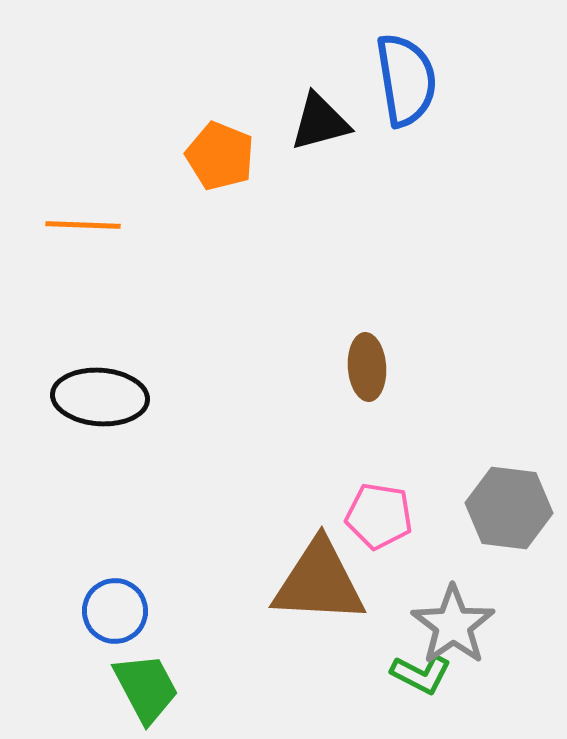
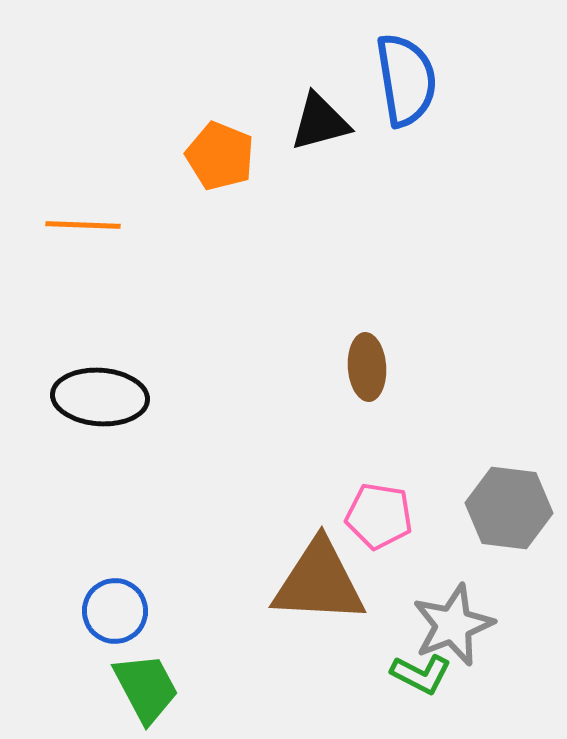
gray star: rotated 14 degrees clockwise
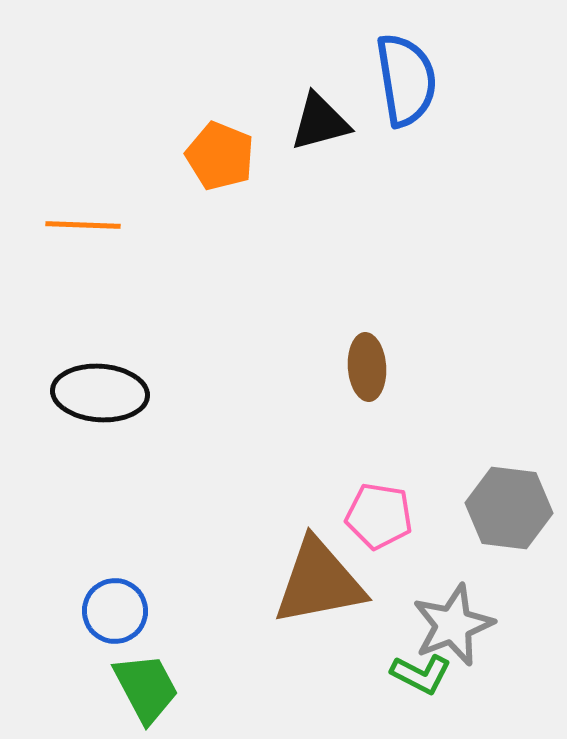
black ellipse: moved 4 px up
brown triangle: rotated 14 degrees counterclockwise
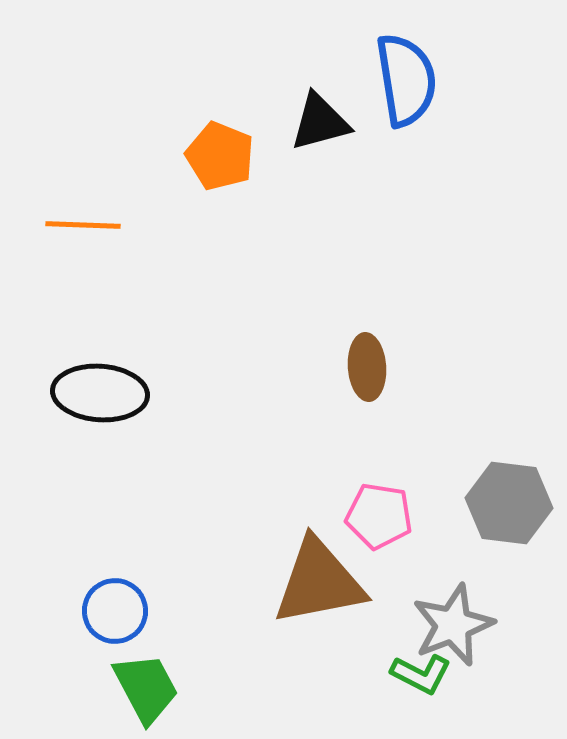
gray hexagon: moved 5 px up
